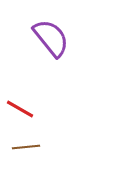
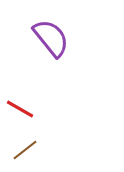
brown line: moved 1 px left, 3 px down; rotated 32 degrees counterclockwise
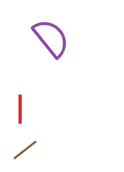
red line: rotated 60 degrees clockwise
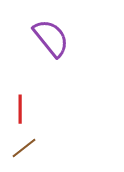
brown line: moved 1 px left, 2 px up
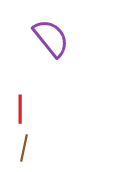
brown line: rotated 40 degrees counterclockwise
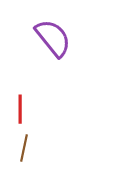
purple semicircle: moved 2 px right
